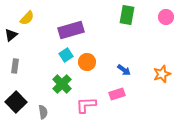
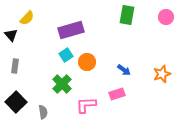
black triangle: rotated 32 degrees counterclockwise
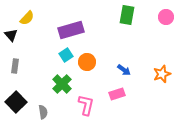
pink L-shape: rotated 105 degrees clockwise
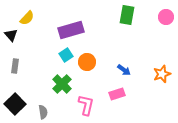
black square: moved 1 px left, 2 px down
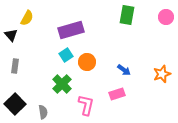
yellow semicircle: rotated 14 degrees counterclockwise
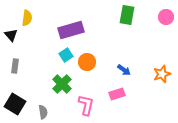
yellow semicircle: rotated 21 degrees counterclockwise
black square: rotated 15 degrees counterclockwise
